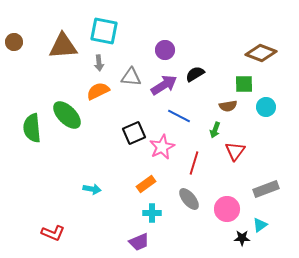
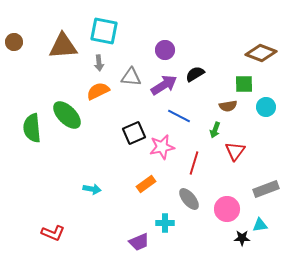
pink star: rotated 15 degrees clockwise
cyan cross: moved 13 px right, 10 px down
cyan triangle: rotated 28 degrees clockwise
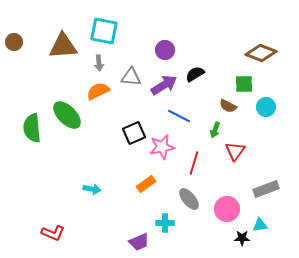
brown semicircle: rotated 36 degrees clockwise
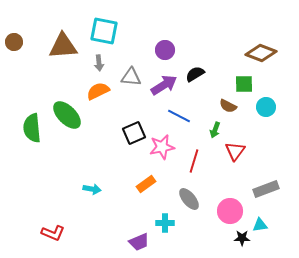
red line: moved 2 px up
pink circle: moved 3 px right, 2 px down
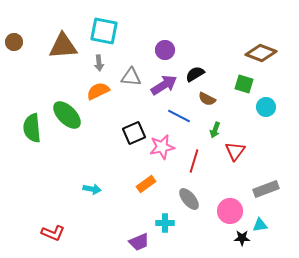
green square: rotated 18 degrees clockwise
brown semicircle: moved 21 px left, 7 px up
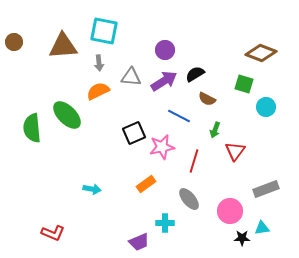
purple arrow: moved 4 px up
cyan triangle: moved 2 px right, 3 px down
